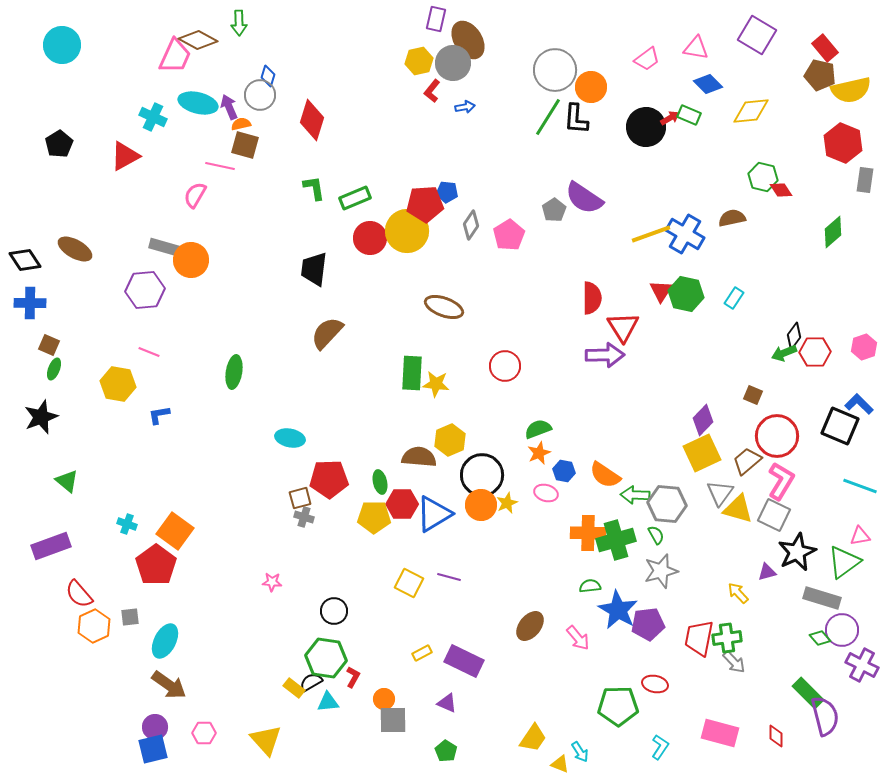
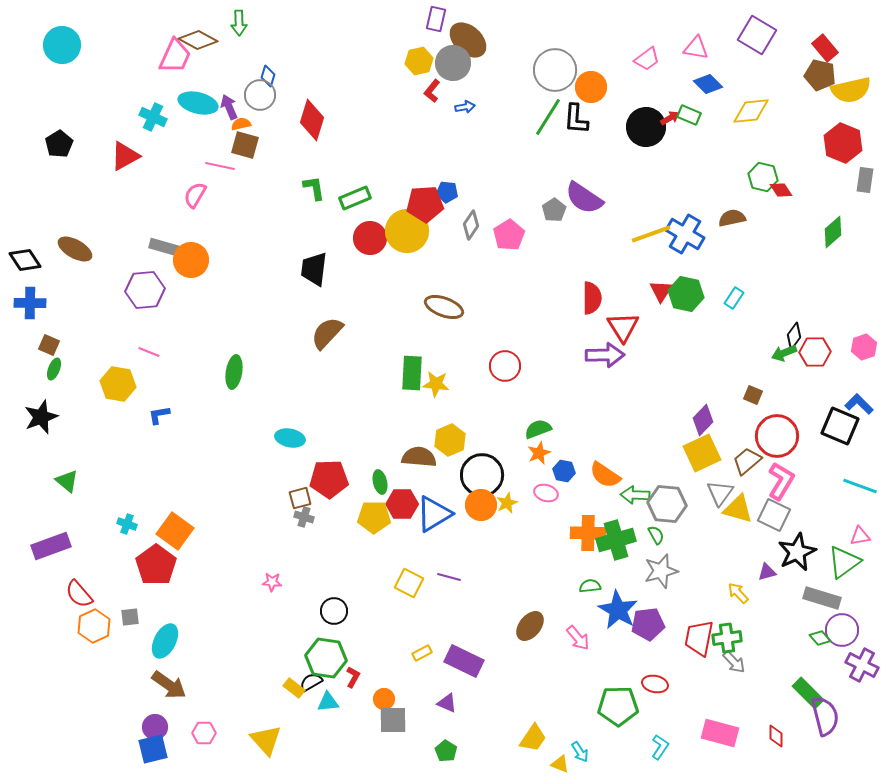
brown ellipse at (468, 40): rotated 15 degrees counterclockwise
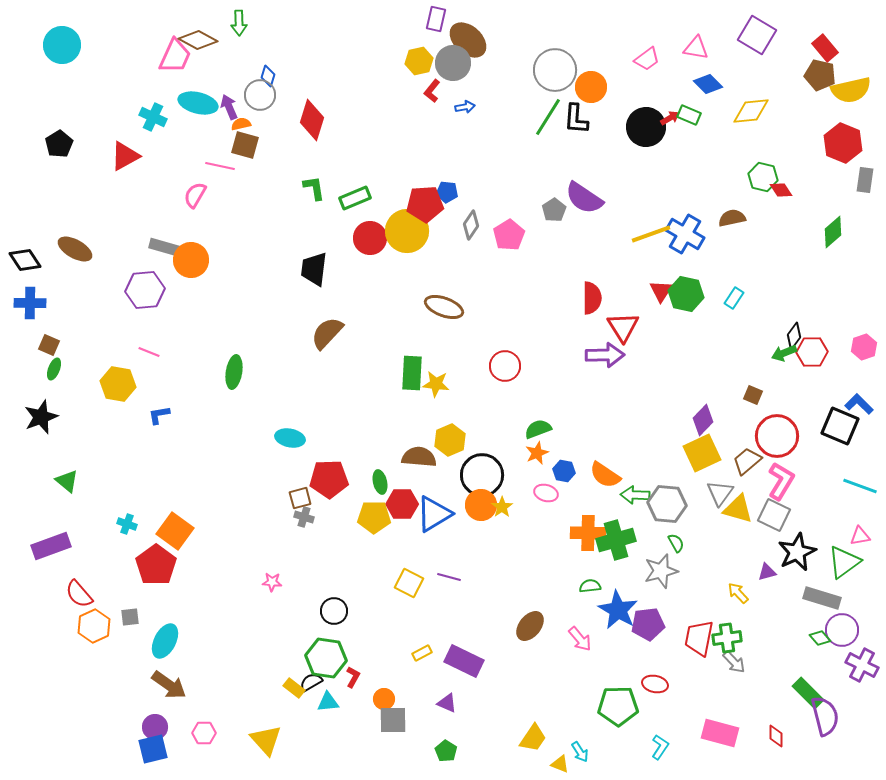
red hexagon at (815, 352): moved 3 px left
orange star at (539, 453): moved 2 px left
yellow star at (507, 503): moved 5 px left, 4 px down; rotated 10 degrees counterclockwise
green semicircle at (656, 535): moved 20 px right, 8 px down
pink arrow at (578, 638): moved 2 px right, 1 px down
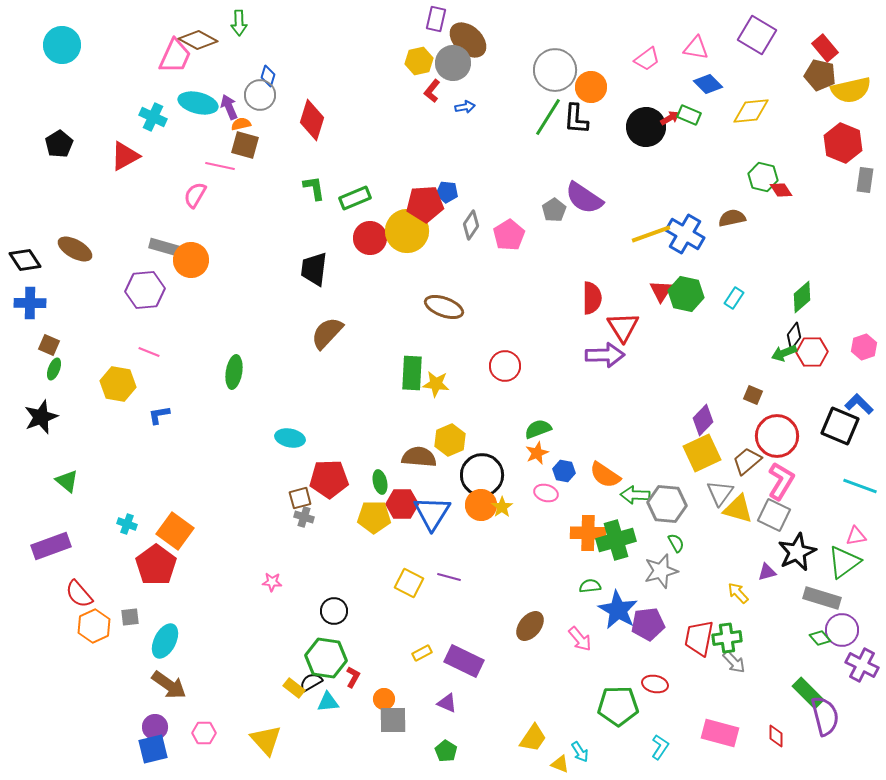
green diamond at (833, 232): moved 31 px left, 65 px down
blue triangle at (434, 514): moved 2 px left, 1 px up; rotated 27 degrees counterclockwise
pink triangle at (860, 536): moved 4 px left
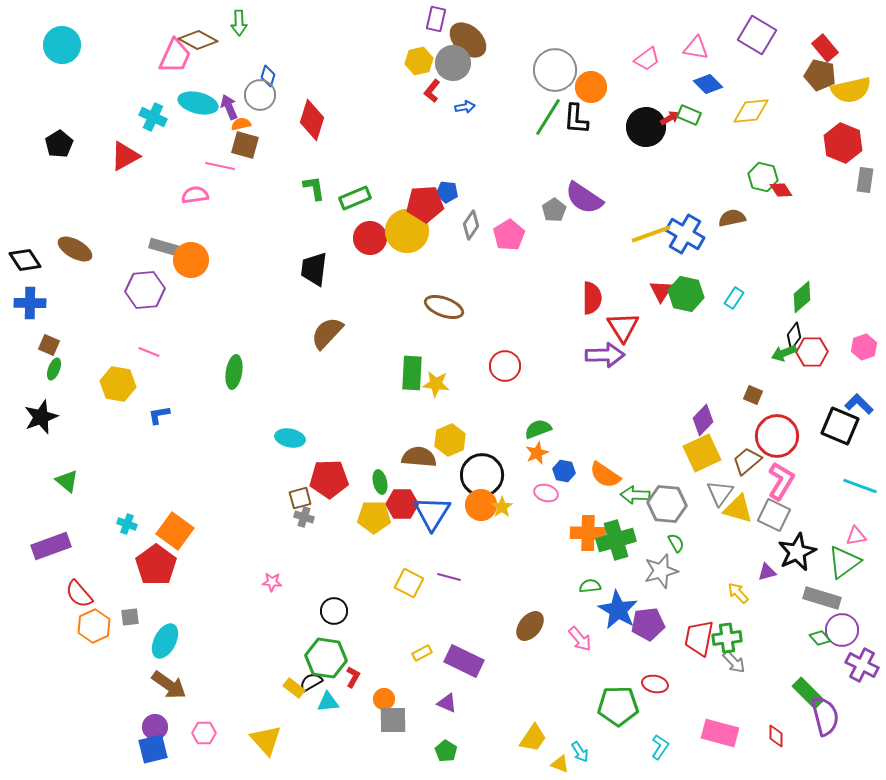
pink semicircle at (195, 195): rotated 52 degrees clockwise
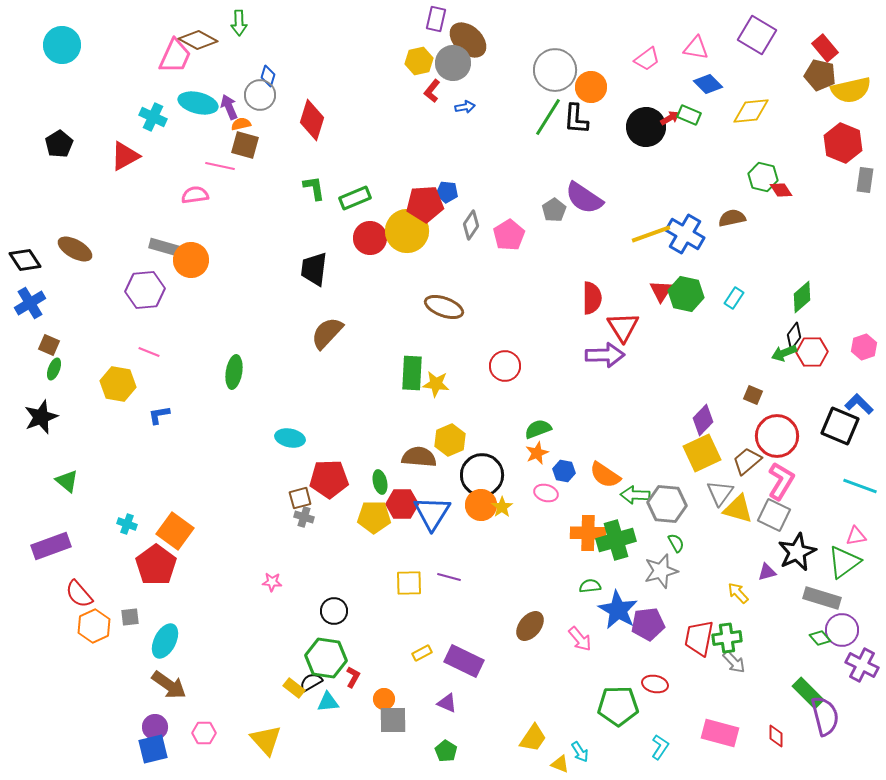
blue cross at (30, 303): rotated 32 degrees counterclockwise
yellow square at (409, 583): rotated 28 degrees counterclockwise
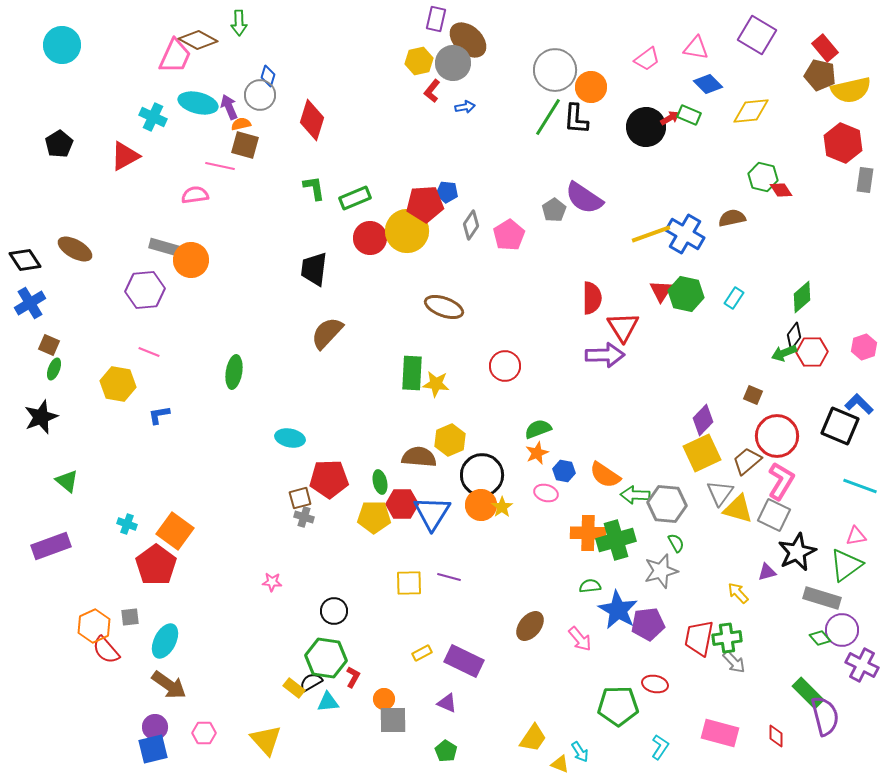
green triangle at (844, 562): moved 2 px right, 3 px down
red semicircle at (79, 594): moved 27 px right, 56 px down
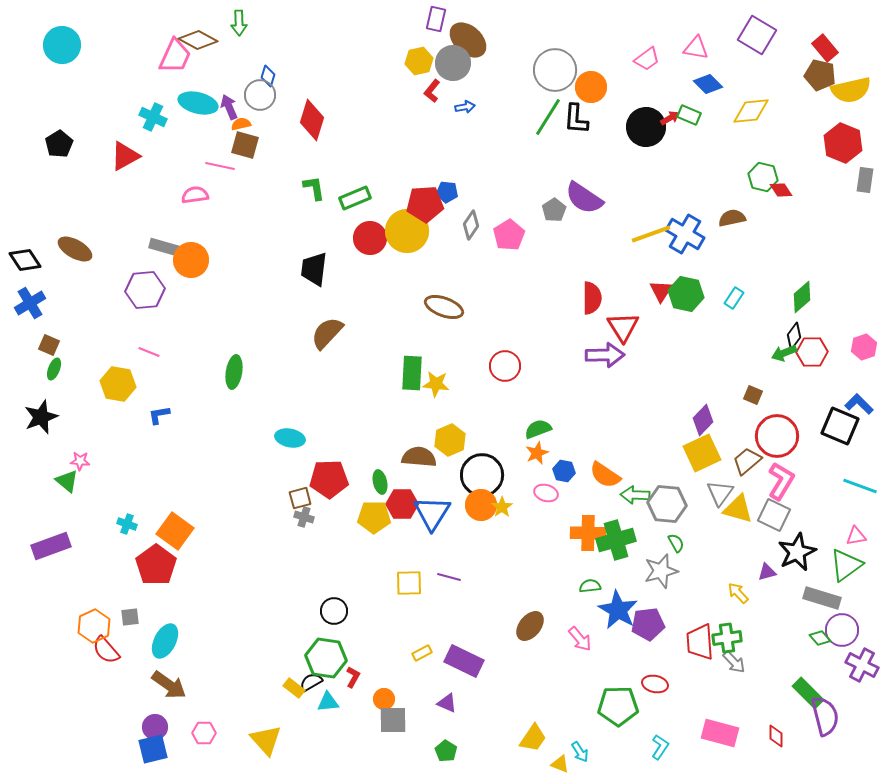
pink star at (272, 582): moved 192 px left, 121 px up
red trapezoid at (699, 638): moved 1 px right, 4 px down; rotated 15 degrees counterclockwise
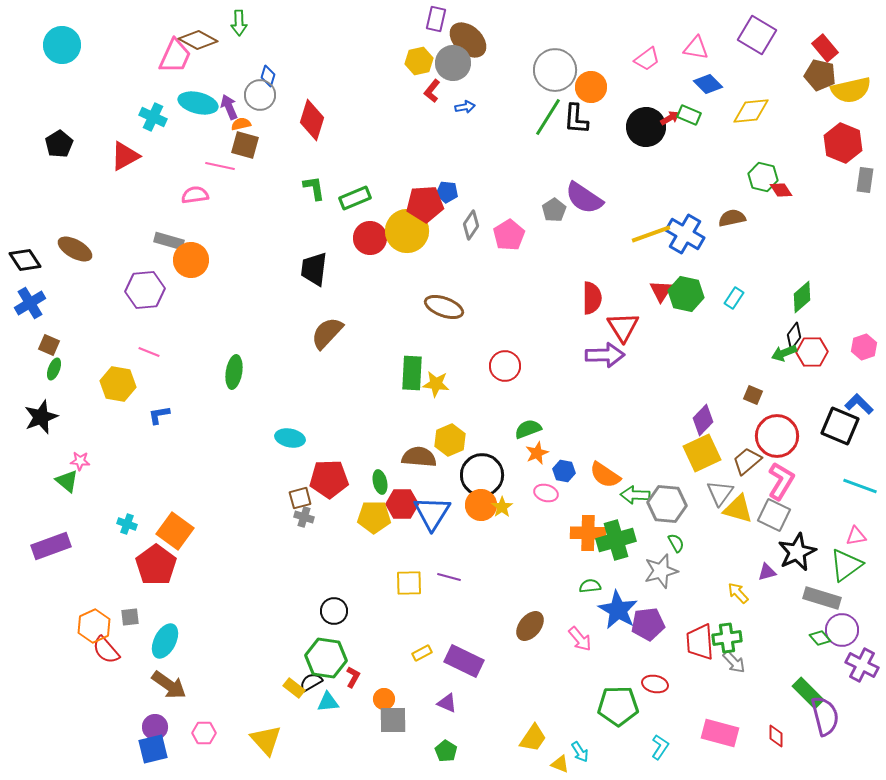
gray rectangle at (164, 247): moved 5 px right, 6 px up
green semicircle at (538, 429): moved 10 px left
